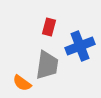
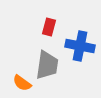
blue cross: rotated 32 degrees clockwise
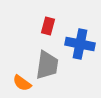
red rectangle: moved 1 px left, 1 px up
blue cross: moved 2 px up
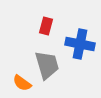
red rectangle: moved 2 px left
gray trapezoid: rotated 24 degrees counterclockwise
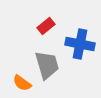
red rectangle: rotated 36 degrees clockwise
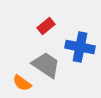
blue cross: moved 3 px down
gray trapezoid: moved 1 px left; rotated 40 degrees counterclockwise
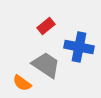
blue cross: moved 1 px left
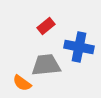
gray trapezoid: rotated 40 degrees counterclockwise
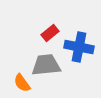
red rectangle: moved 4 px right, 7 px down
orange semicircle: rotated 18 degrees clockwise
